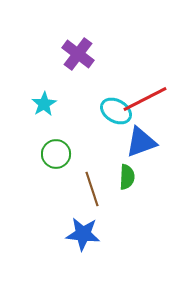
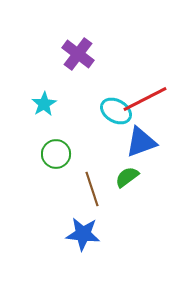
green semicircle: rotated 130 degrees counterclockwise
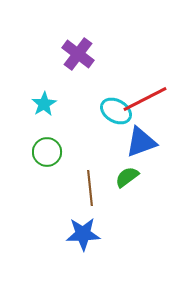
green circle: moved 9 px left, 2 px up
brown line: moved 2 px left, 1 px up; rotated 12 degrees clockwise
blue star: rotated 8 degrees counterclockwise
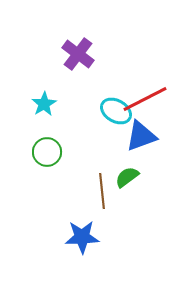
blue triangle: moved 6 px up
brown line: moved 12 px right, 3 px down
blue star: moved 1 px left, 3 px down
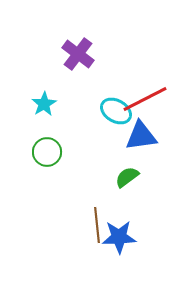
blue triangle: rotated 12 degrees clockwise
brown line: moved 5 px left, 34 px down
blue star: moved 37 px right
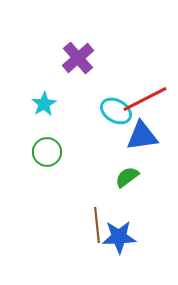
purple cross: moved 4 px down; rotated 12 degrees clockwise
blue triangle: moved 1 px right
